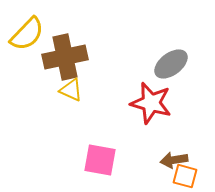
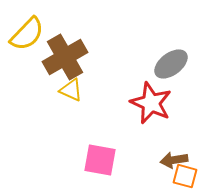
brown cross: rotated 18 degrees counterclockwise
red star: rotated 9 degrees clockwise
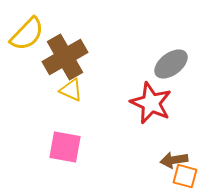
pink square: moved 35 px left, 13 px up
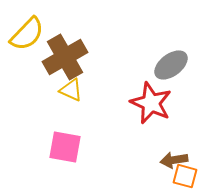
gray ellipse: moved 1 px down
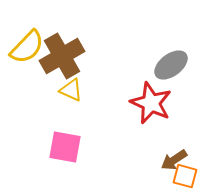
yellow semicircle: moved 13 px down
brown cross: moved 3 px left, 1 px up
brown arrow: rotated 24 degrees counterclockwise
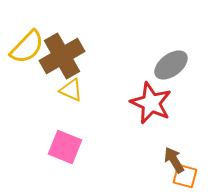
pink square: rotated 12 degrees clockwise
brown arrow: rotated 92 degrees clockwise
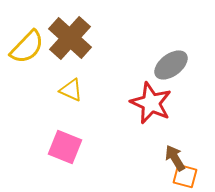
brown cross: moved 8 px right, 18 px up; rotated 18 degrees counterclockwise
brown arrow: moved 1 px right, 2 px up
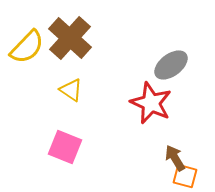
yellow triangle: rotated 10 degrees clockwise
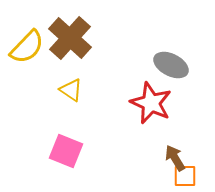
gray ellipse: rotated 64 degrees clockwise
pink square: moved 1 px right, 4 px down
orange square: rotated 15 degrees counterclockwise
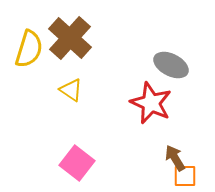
yellow semicircle: moved 2 px right, 2 px down; rotated 27 degrees counterclockwise
pink square: moved 11 px right, 12 px down; rotated 16 degrees clockwise
